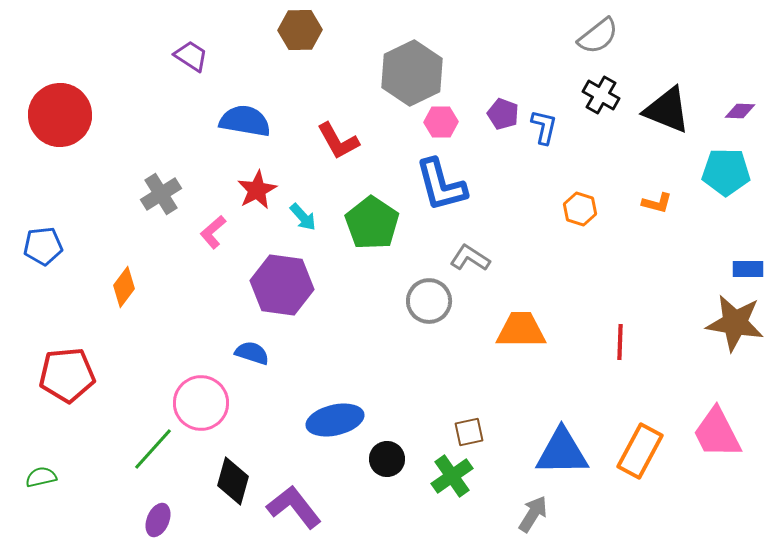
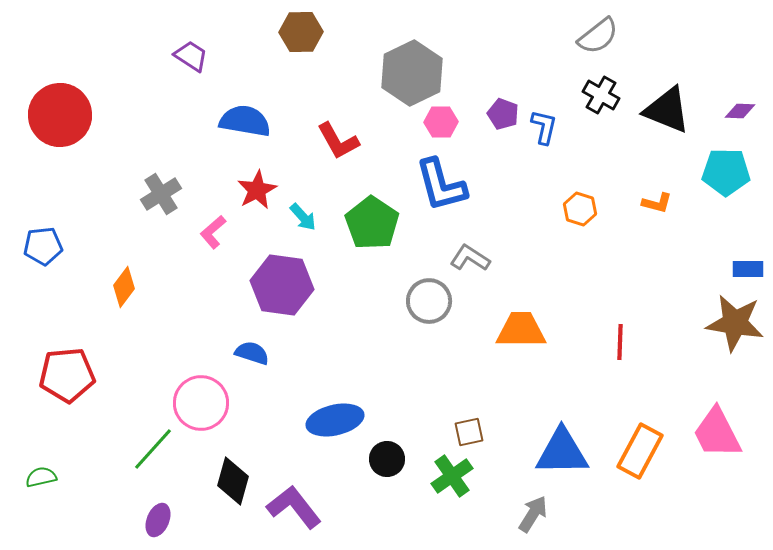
brown hexagon at (300, 30): moved 1 px right, 2 px down
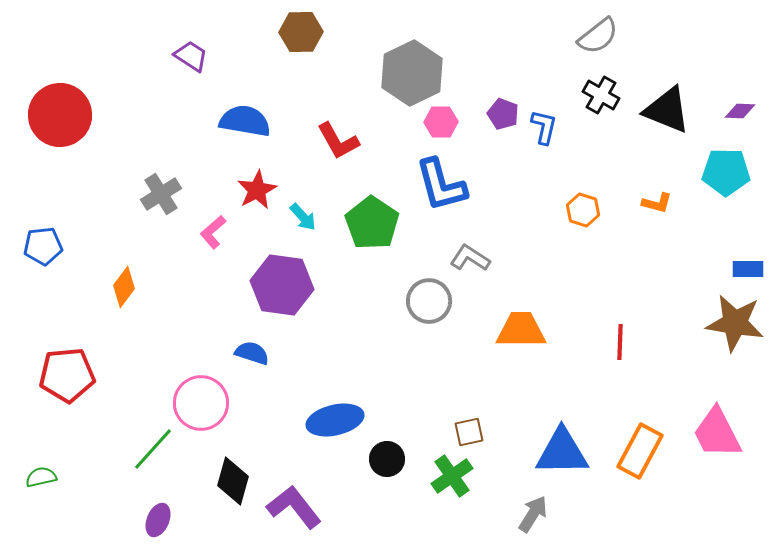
orange hexagon at (580, 209): moved 3 px right, 1 px down
